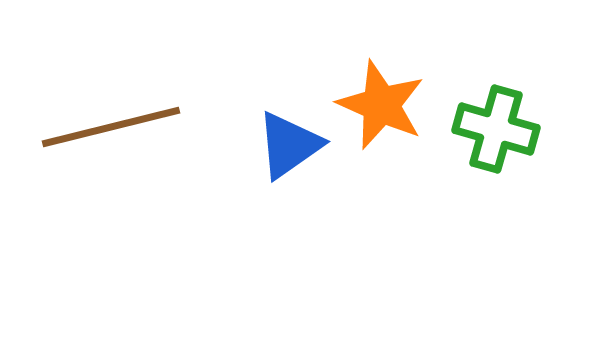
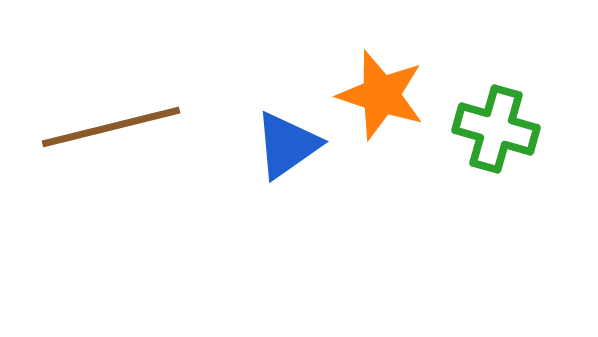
orange star: moved 10 px up; rotated 6 degrees counterclockwise
blue triangle: moved 2 px left
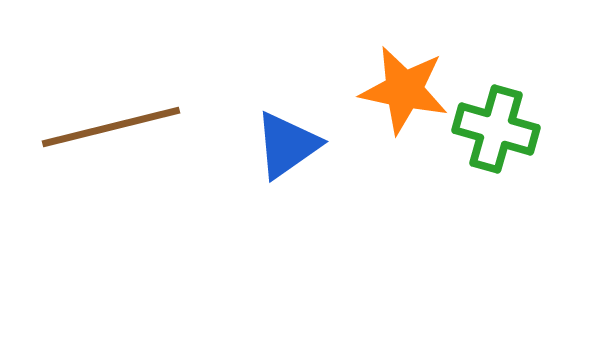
orange star: moved 23 px right, 5 px up; rotated 6 degrees counterclockwise
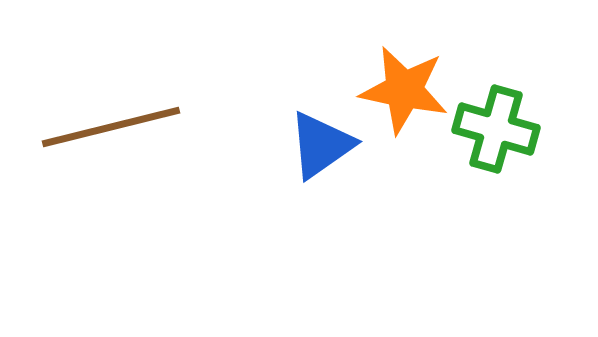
blue triangle: moved 34 px right
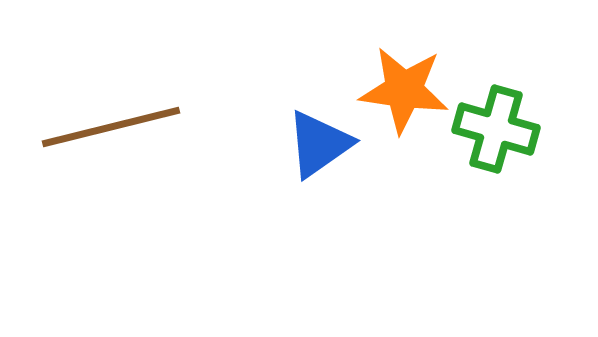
orange star: rotated 4 degrees counterclockwise
blue triangle: moved 2 px left, 1 px up
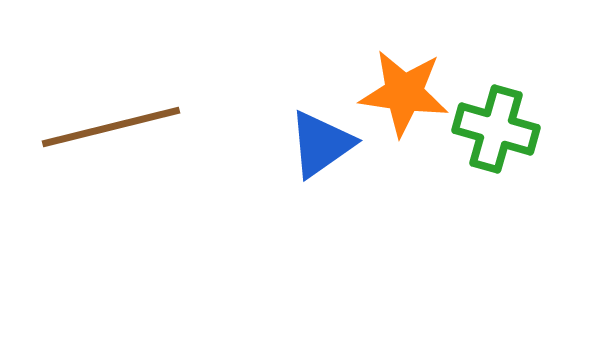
orange star: moved 3 px down
blue triangle: moved 2 px right
